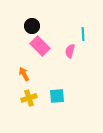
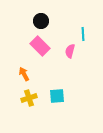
black circle: moved 9 px right, 5 px up
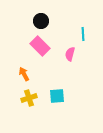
pink semicircle: moved 3 px down
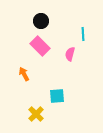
yellow cross: moved 7 px right, 16 px down; rotated 28 degrees counterclockwise
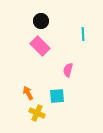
pink semicircle: moved 2 px left, 16 px down
orange arrow: moved 4 px right, 19 px down
yellow cross: moved 1 px right, 1 px up; rotated 21 degrees counterclockwise
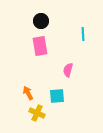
pink rectangle: rotated 36 degrees clockwise
